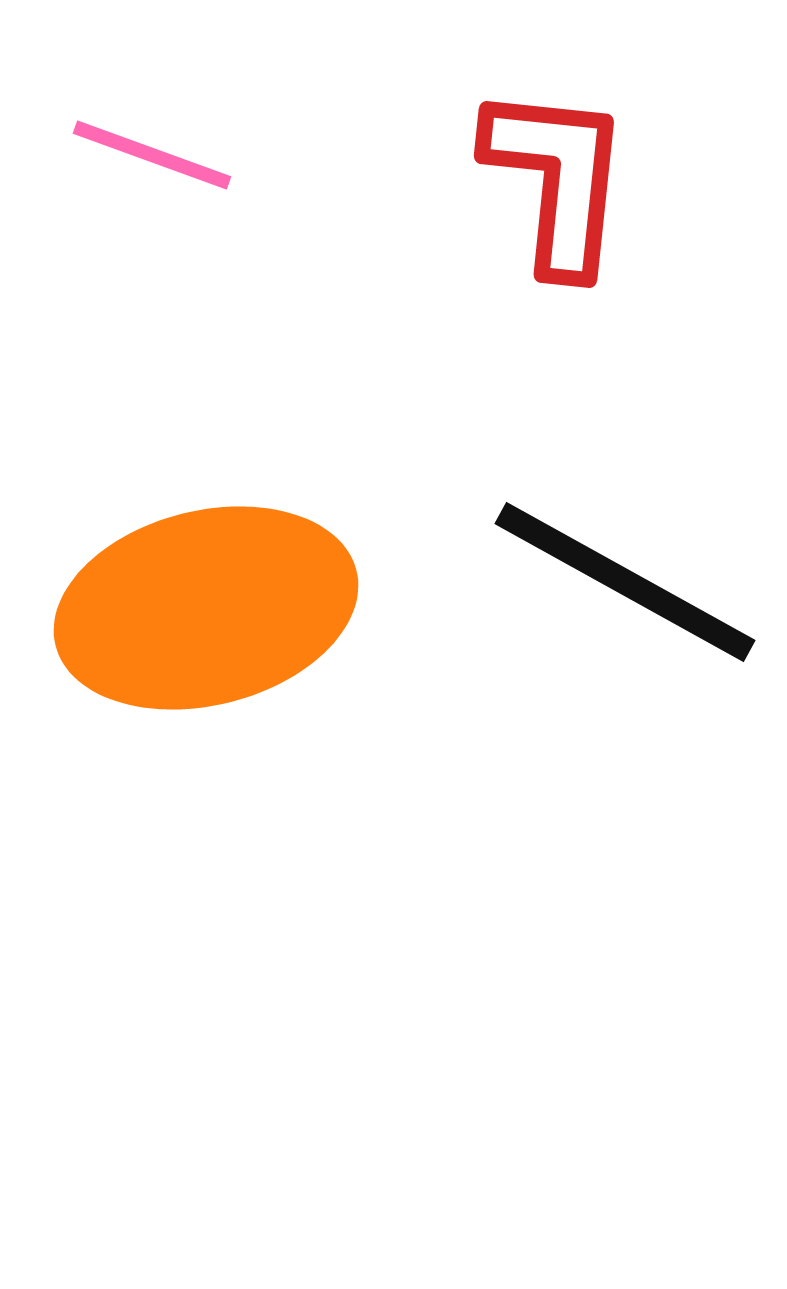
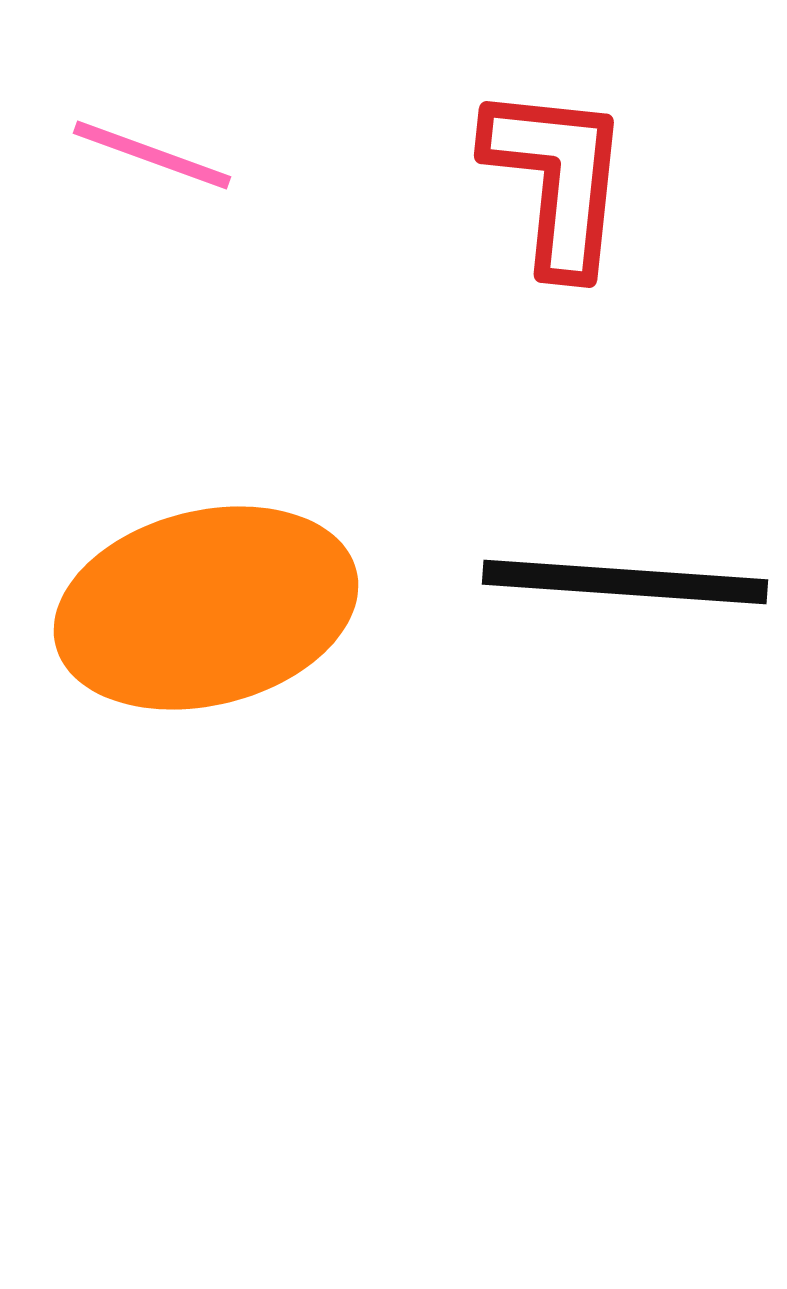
black line: rotated 25 degrees counterclockwise
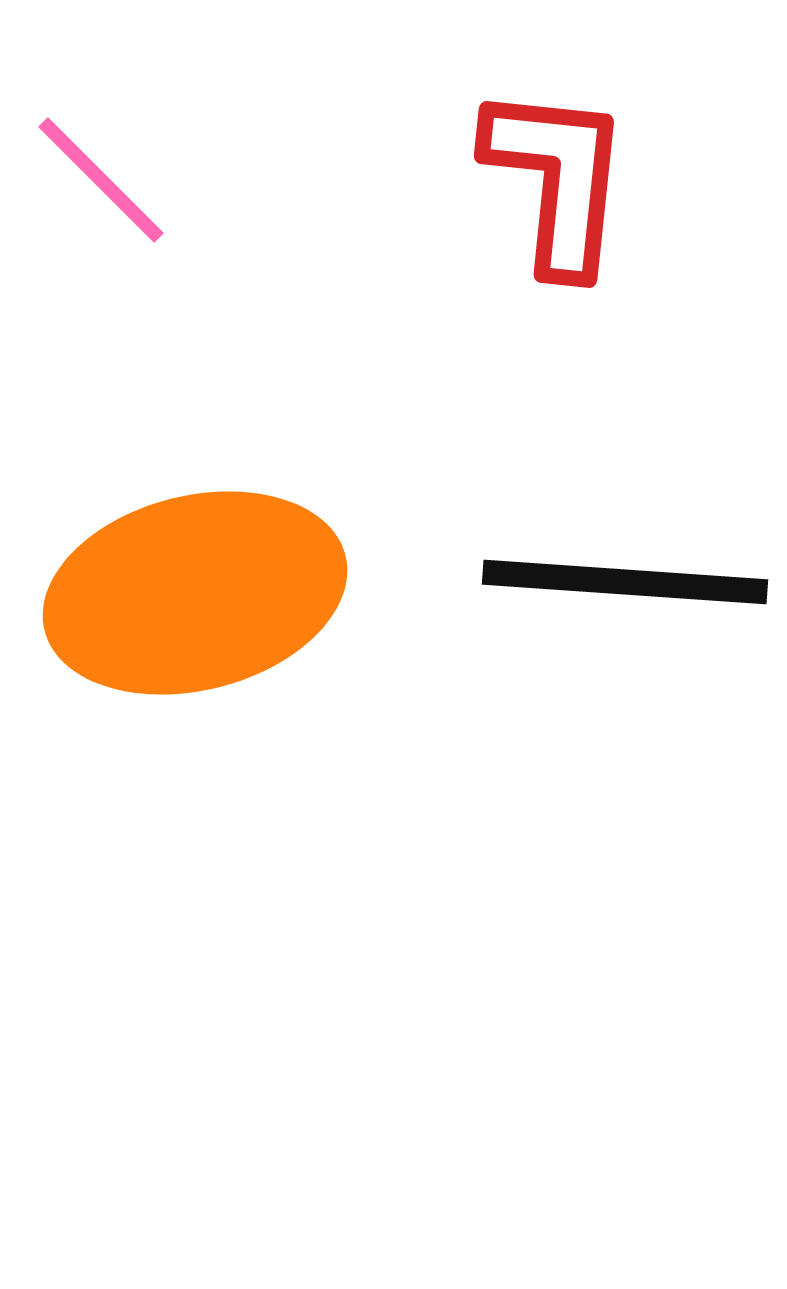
pink line: moved 51 px left, 25 px down; rotated 25 degrees clockwise
orange ellipse: moved 11 px left, 15 px up
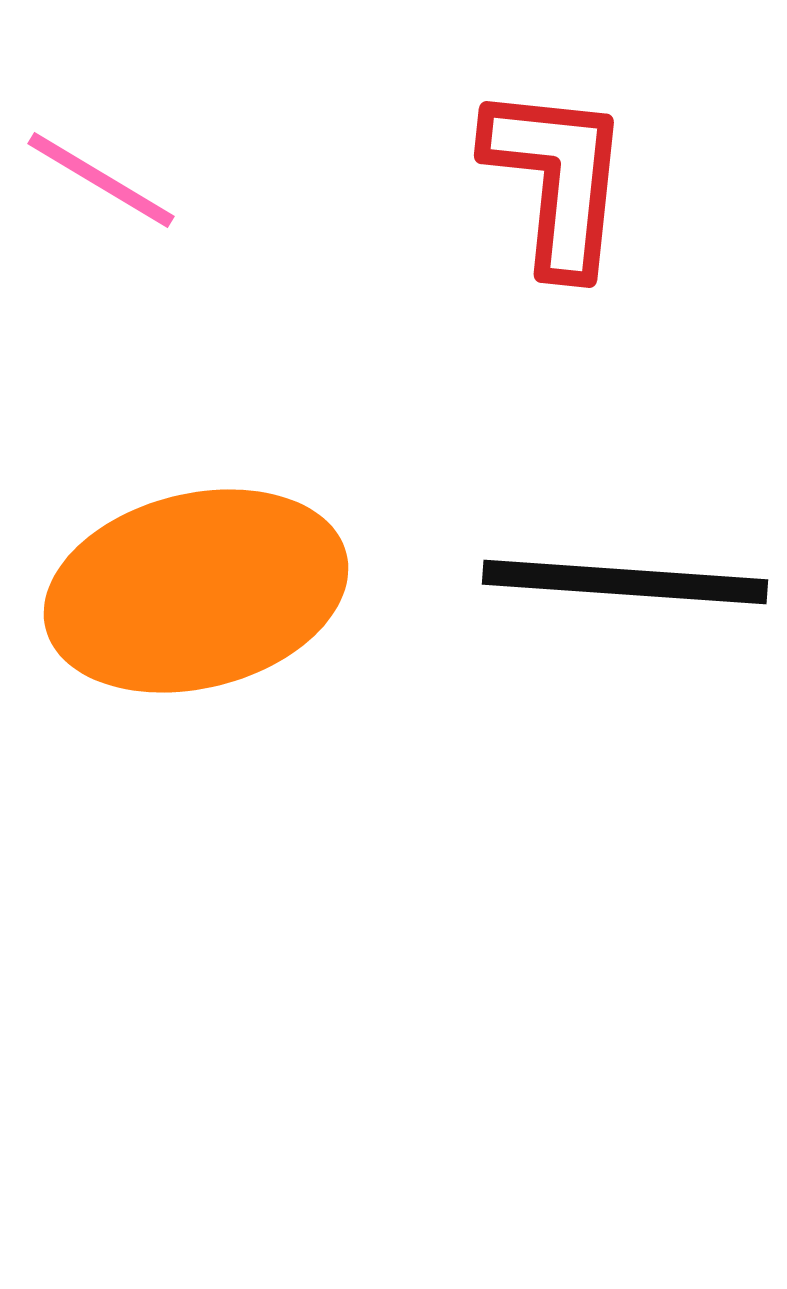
pink line: rotated 14 degrees counterclockwise
orange ellipse: moved 1 px right, 2 px up
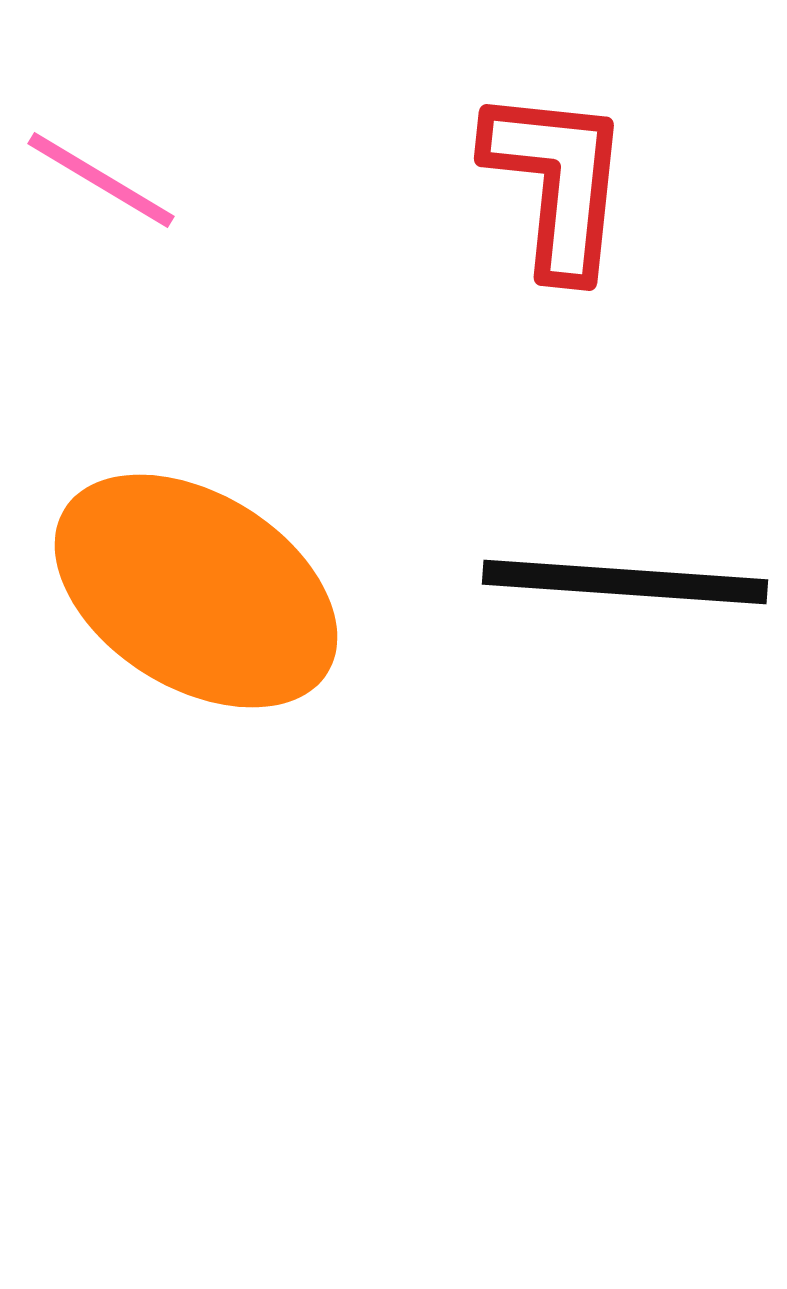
red L-shape: moved 3 px down
orange ellipse: rotated 46 degrees clockwise
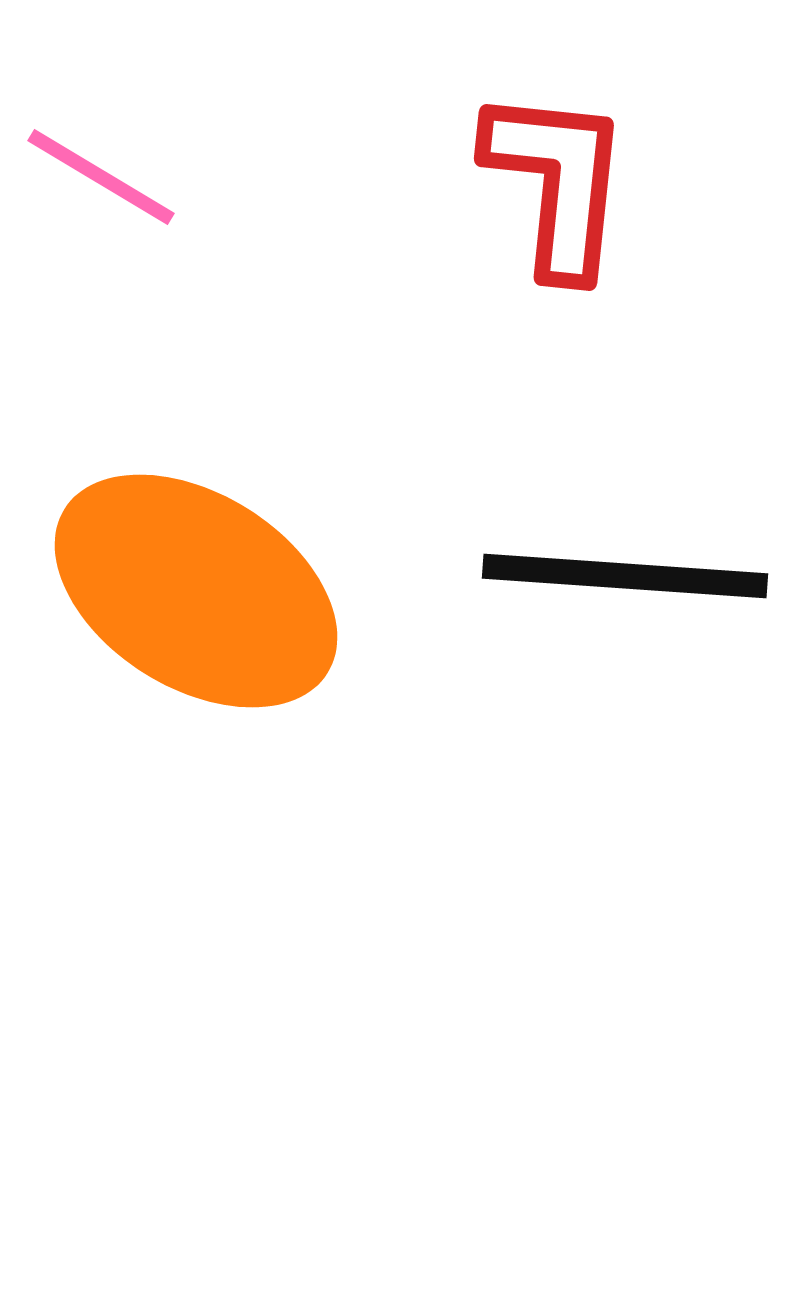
pink line: moved 3 px up
black line: moved 6 px up
